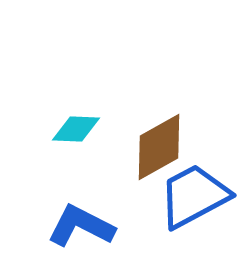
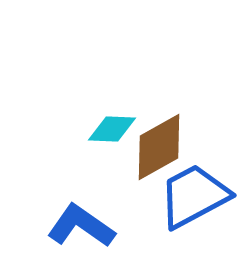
cyan diamond: moved 36 px right
blue L-shape: rotated 8 degrees clockwise
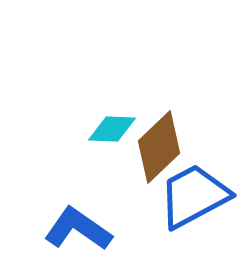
brown diamond: rotated 14 degrees counterclockwise
blue L-shape: moved 3 px left, 3 px down
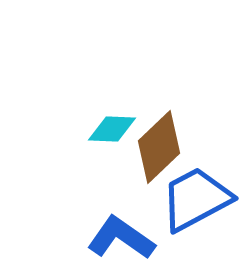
blue trapezoid: moved 2 px right, 3 px down
blue L-shape: moved 43 px right, 9 px down
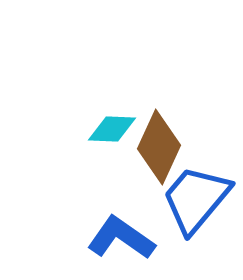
brown diamond: rotated 22 degrees counterclockwise
blue trapezoid: rotated 22 degrees counterclockwise
